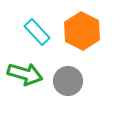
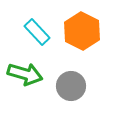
gray circle: moved 3 px right, 5 px down
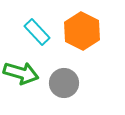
green arrow: moved 4 px left, 1 px up
gray circle: moved 7 px left, 3 px up
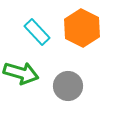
orange hexagon: moved 3 px up
gray circle: moved 4 px right, 3 px down
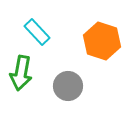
orange hexagon: moved 20 px right, 13 px down; rotated 9 degrees counterclockwise
green arrow: rotated 84 degrees clockwise
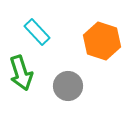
green arrow: rotated 28 degrees counterclockwise
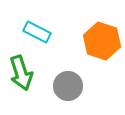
cyan rectangle: rotated 20 degrees counterclockwise
